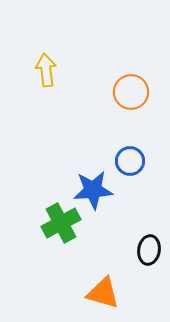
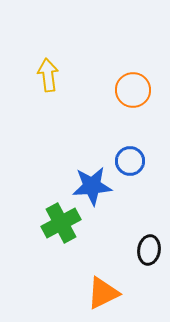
yellow arrow: moved 2 px right, 5 px down
orange circle: moved 2 px right, 2 px up
blue star: moved 1 px left, 4 px up
orange triangle: rotated 42 degrees counterclockwise
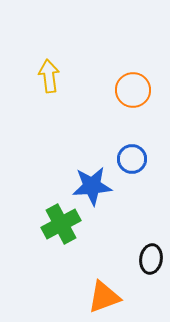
yellow arrow: moved 1 px right, 1 px down
blue circle: moved 2 px right, 2 px up
green cross: moved 1 px down
black ellipse: moved 2 px right, 9 px down
orange triangle: moved 1 px right, 4 px down; rotated 6 degrees clockwise
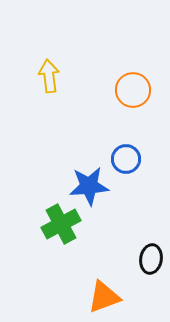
blue circle: moved 6 px left
blue star: moved 3 px left
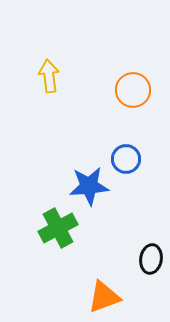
green cross: moved 3 px left, 4 px down
